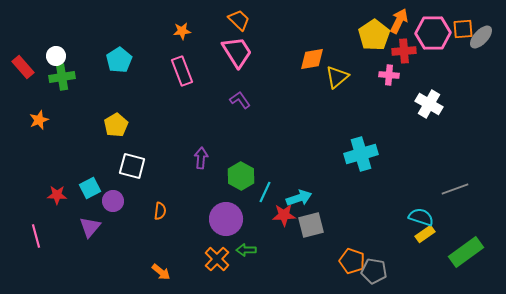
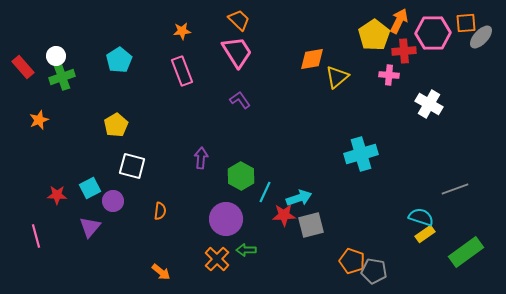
orange square at (463, 29): moved 3 px right, 6 px up
green cross at (62, 77): rotated 10 degrees counterclockwise
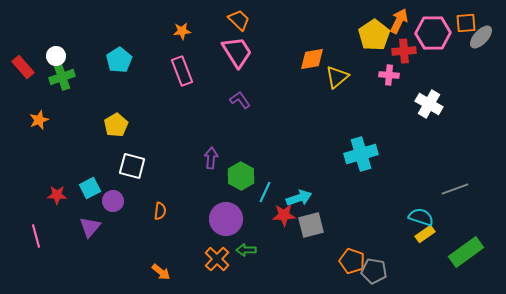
purple arrow at (201, 158): moved 10 px right
